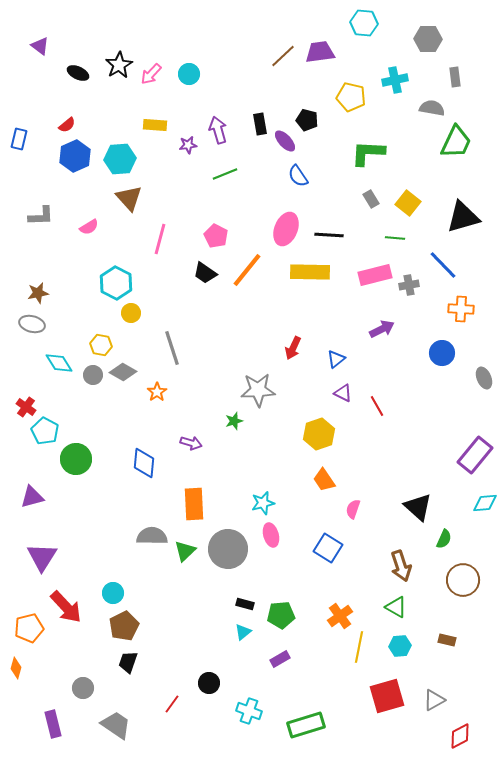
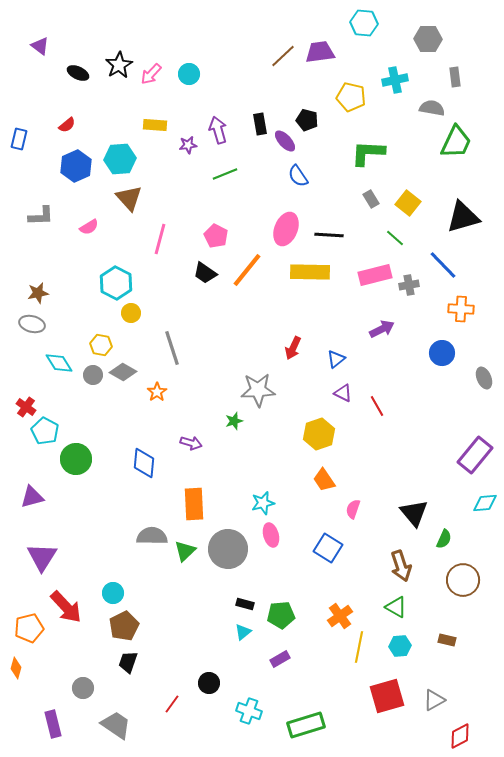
blue hexagon at (75, 156): moved 1 px right, 10 px down
green line at (395, 238): rotated 36 degrees clockwise
black triangle at (418, 507): moved 4 px left, 6 px down; rotated 8 degrees clockwise
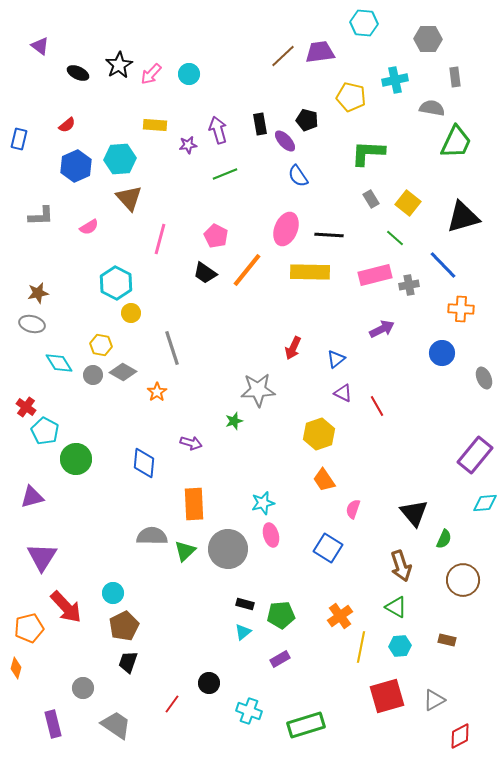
yellow line at (359, 647): moved 2 px right
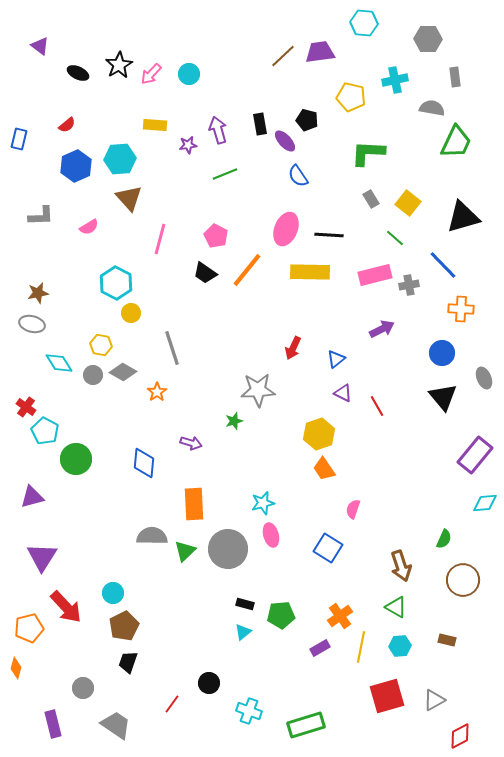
orange trapezoid at (324, 480): moved 11 px up
black triangle at (414, 513): moved 29 px right, 116 px up
purple rectangle at (280, 659): moved 40 px right, 11 px up
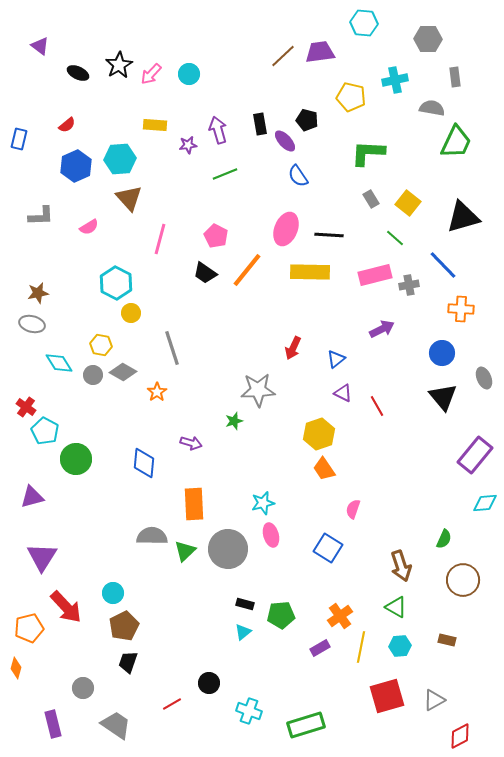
red line at (172, 704): rotated 24 degrees clockwise
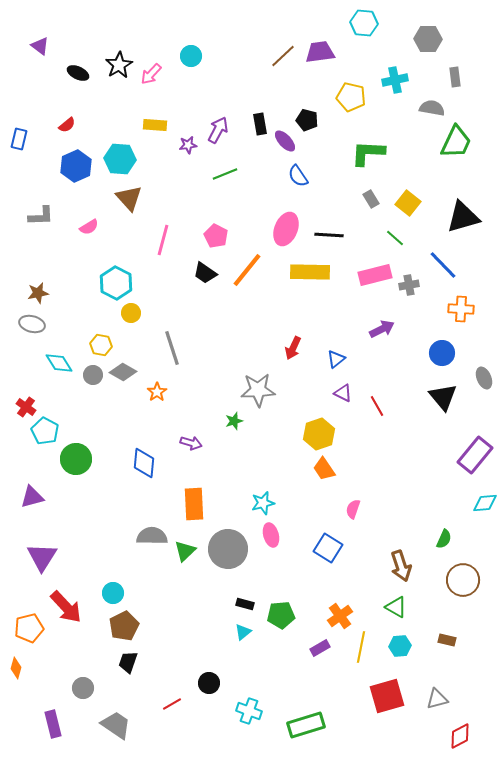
cyan circle at (189, 74): moved 2 px right, 18 px up
purple arrow at (218, 130): rotated 44 degrees clockwise
cyan hexagon at (120, 159): rotated 8 degrees clockwise
pink line at (160, 239): moved 3 px right, 1 px down
gray triangle at (434, 700): moved 3 px right, 1 px up; rotated 15 degrees clockwise
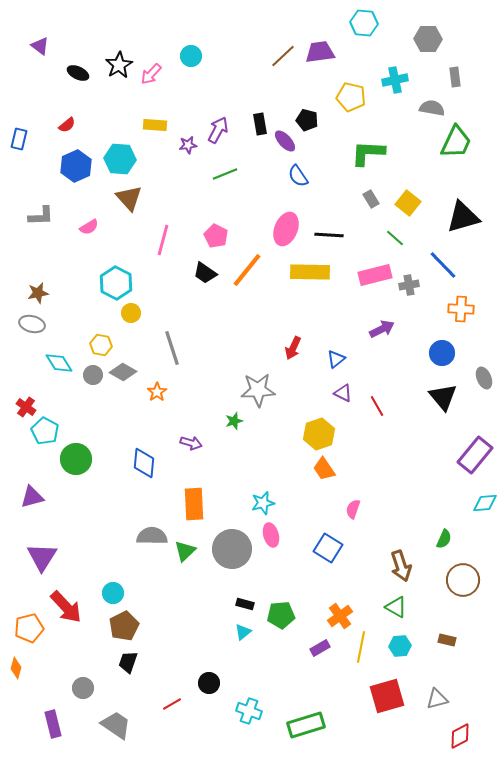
gray circle at (228, 549): moved 4 px right
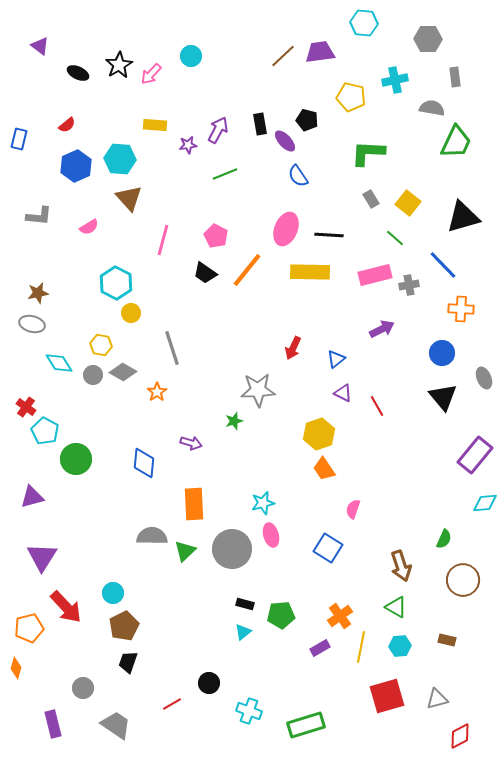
gray L-shape at (41, 216): moved 2 px left; rotated 8 degrees clockwise
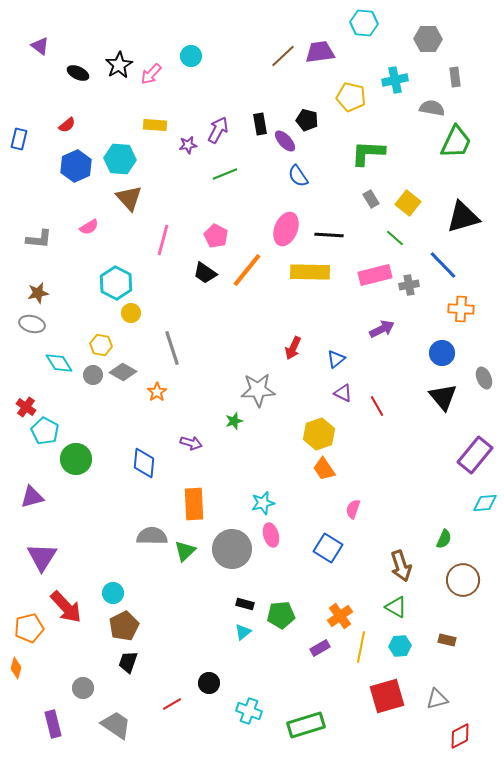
gray L-shape at (39, 216): moved 23 px down
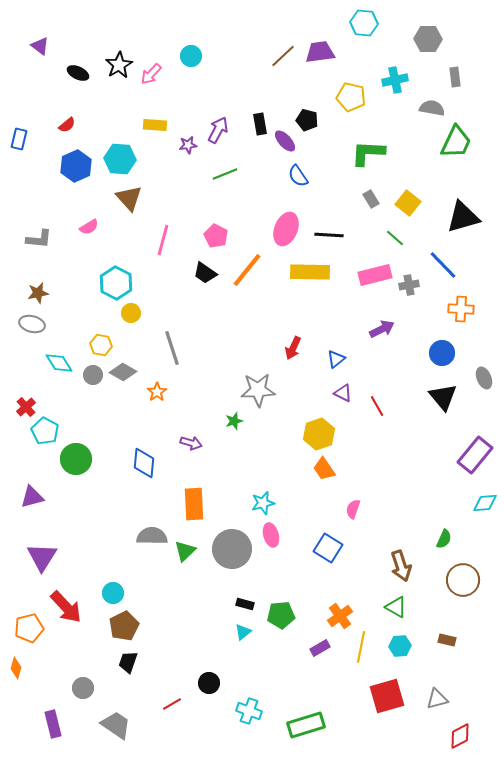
red cross at (26, 407): rotated 12 degrees clockwise
